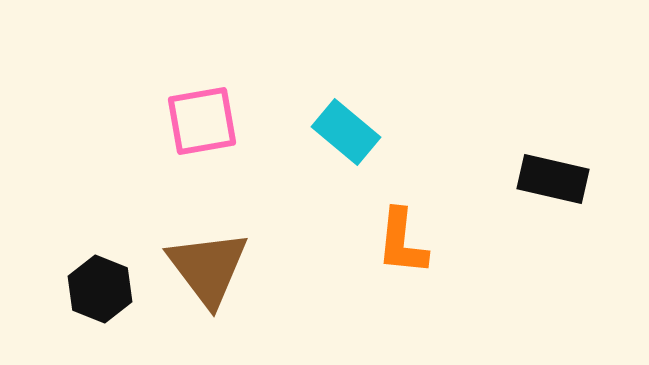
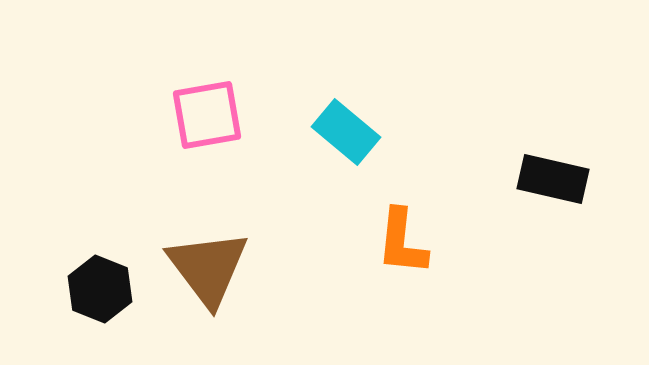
pink square: moved 5 px right, 6 px up
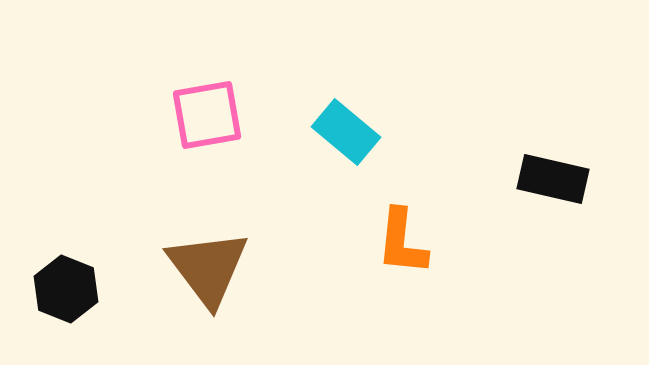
black hexagon: moved 34 px left
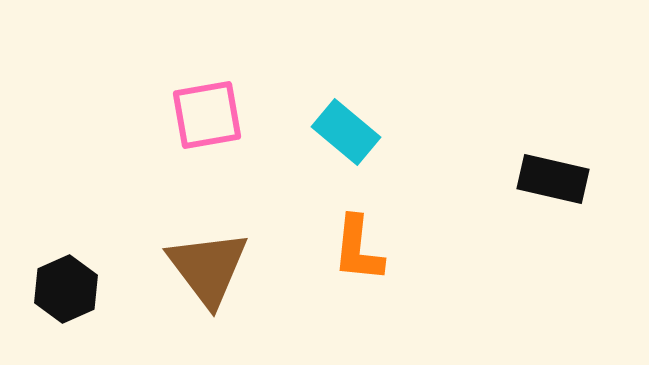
orange L-shape: moved 44 px left, 7 px down
black hexagon: rotated 14 degrees clockwise
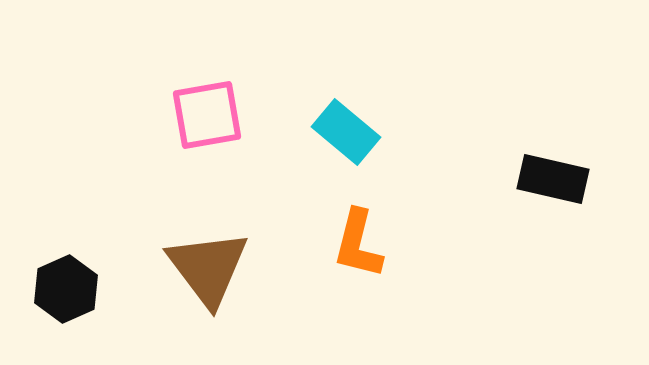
orange L-shape: moved 5 px up; rotated 8 degrees clockwise
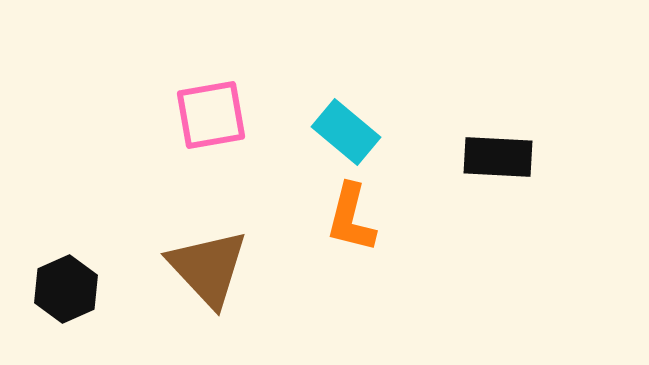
pink square: moved 4 px right
black rectangle: moved 55 px left, 22 px up; rotated 10 degrees counterclockwise
orange L-shape: moved 7 px left, 26 px up
brown triangle: rotated 6 degrees counterclockwise
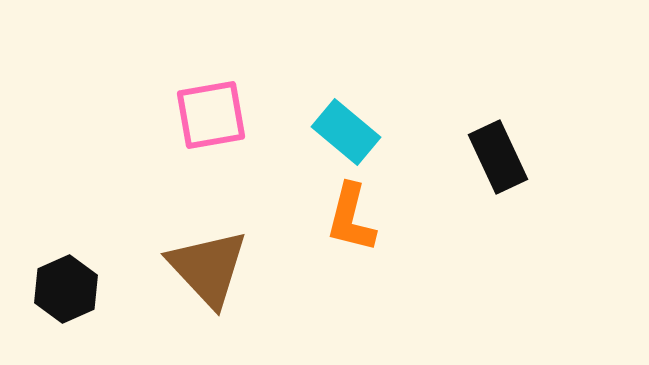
black rectangle: rotated 62 degrees clockwise
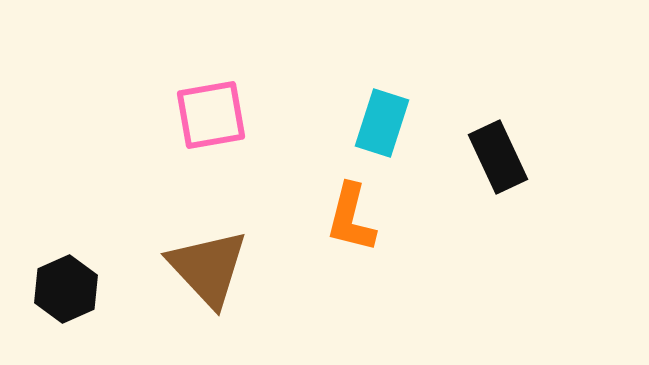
cyan rectangle: moved 36 px right, 9 px up; rotated 68 degrees clockwise
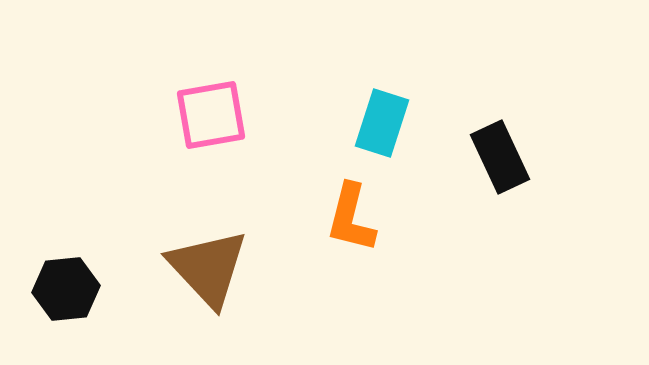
black rectangle: moved 2 px right
black hexagon: rotated 18 degrees clockwise
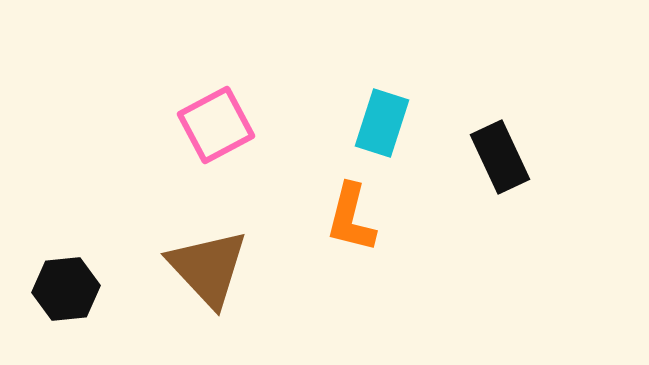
pink square: moved 5 px right, 10 px down; rotated 18 degrees counterclockwise
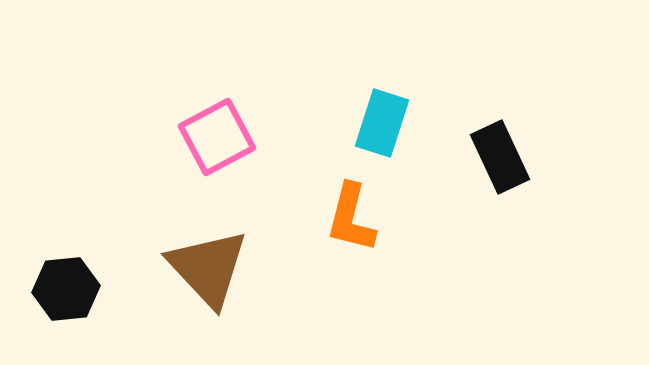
pink square: moved 1 px right, 12 px down
